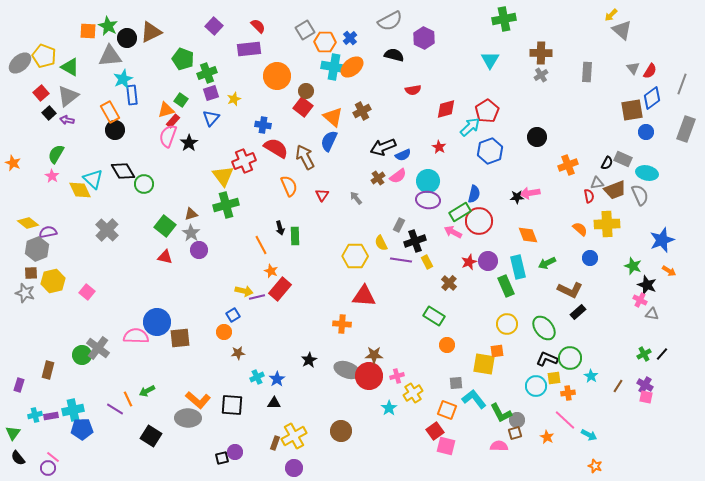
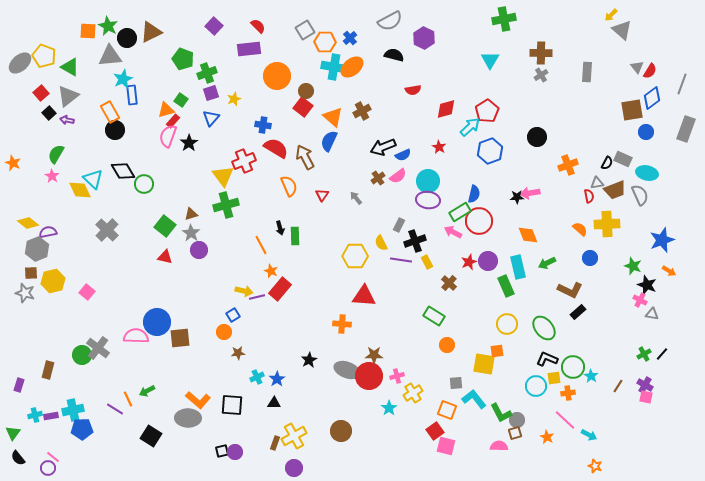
gray triangle at (633, 68): moved 4 px right, 1 px up
green circle at (570, 358): moved 3 px right, 9 px down
black square at (222, 458): moved 7 px up
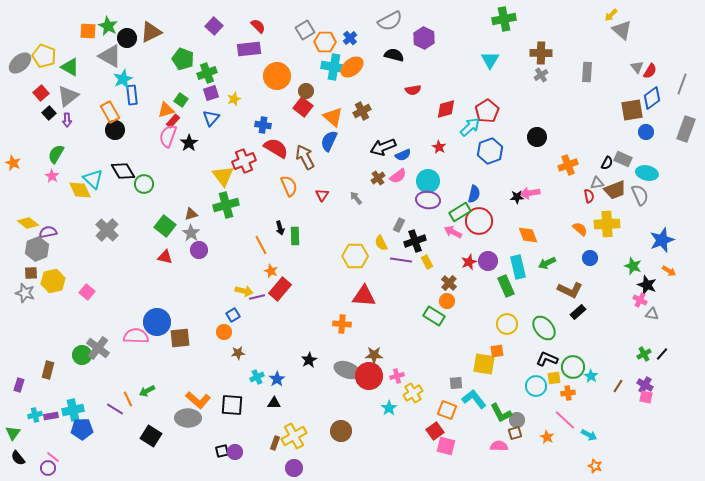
gray triangle at (110, 56): rotated 35 degrees clockwise
purple arrow at (67, 120): rotated 104 degrees counterclockwise
orange circle at (447, 345): moved 44 px up
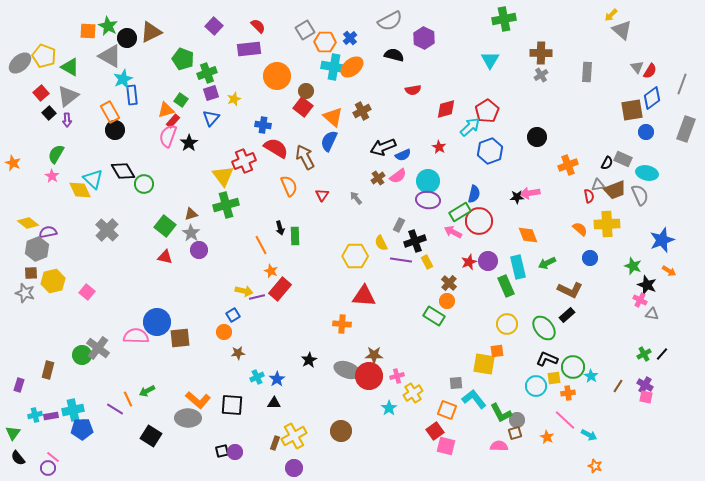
gray triangle at (597, 183): moved 1 px right, 2 px down
black rectangle at (578, 312): moved 11 px left, 3 px down
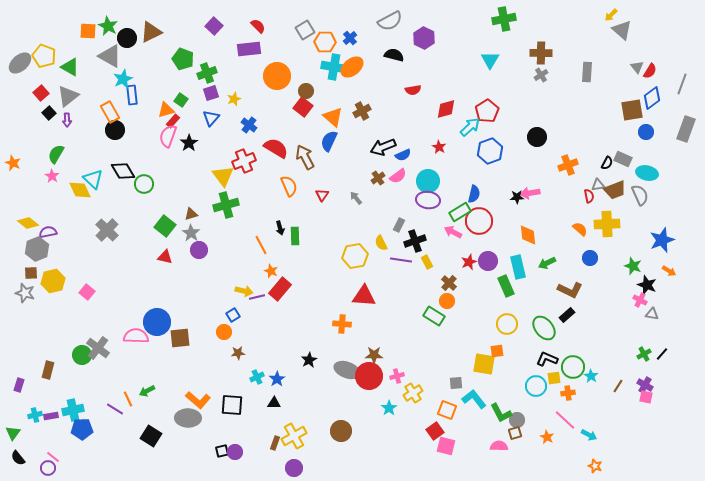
blue cross at (263, 125): moved 14 px left; rotated 28 degrees clockwise
orange diamond at (528, 235): rotated 15 degrees clockwise
yellow hexagon at (355, 256): rotated 10 degrees counterclockwise
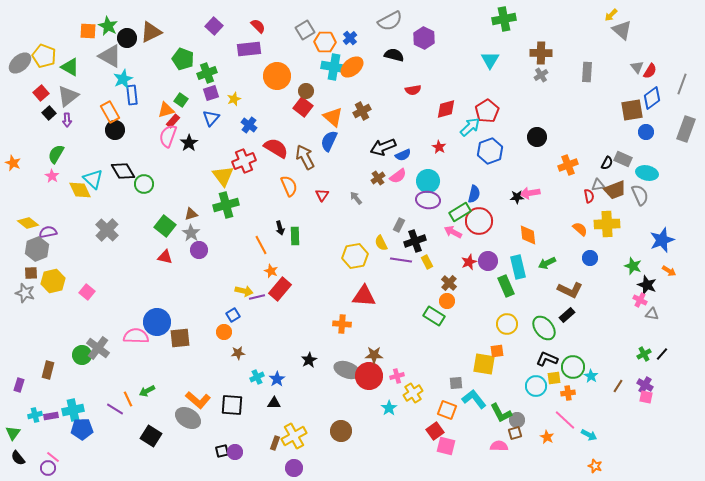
gray ellipse at (188, 418): rotated 30 degrees clockwise
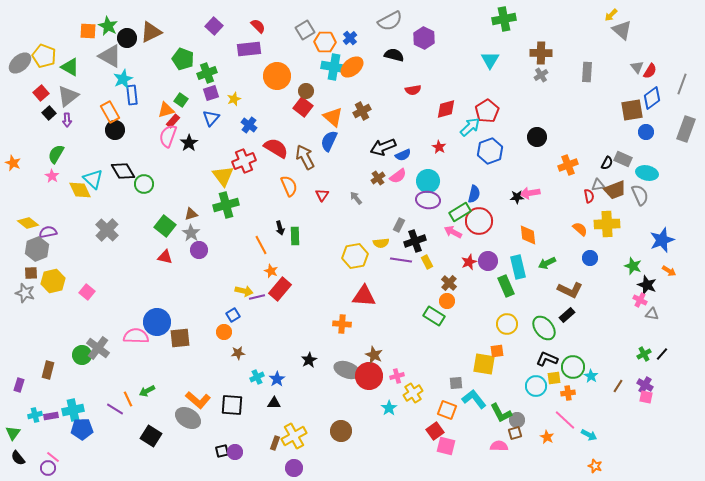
yellow semicircle at (381, 243): rotated 70 degrees counterclockwise
brown star at (374, 355): rotated 24 degrees clockwise
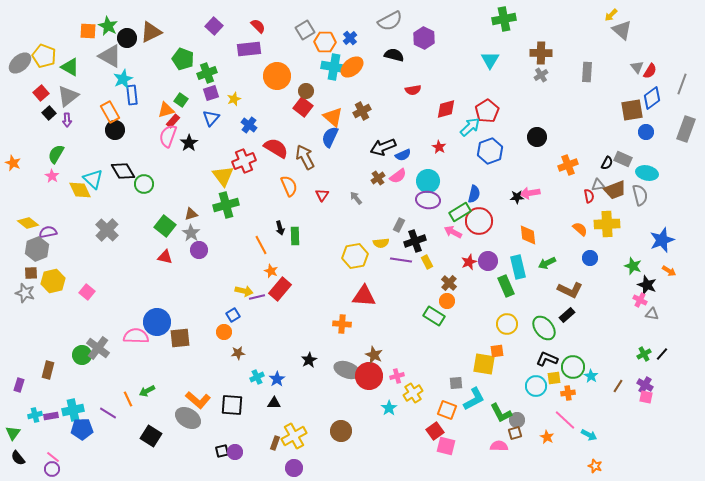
blue semicircle at (329, 141): moved 1 px right, 4 px up
gray semicircle at (640, 195): rotated 10 degrees clockwise
cyan L-shape at (474, 399): rotated 100 degrees clockwise
purple line at (115, 409): moved 7 px left, 4 px down
purple circle at (48, 468): moved 4 px right, 1 px down
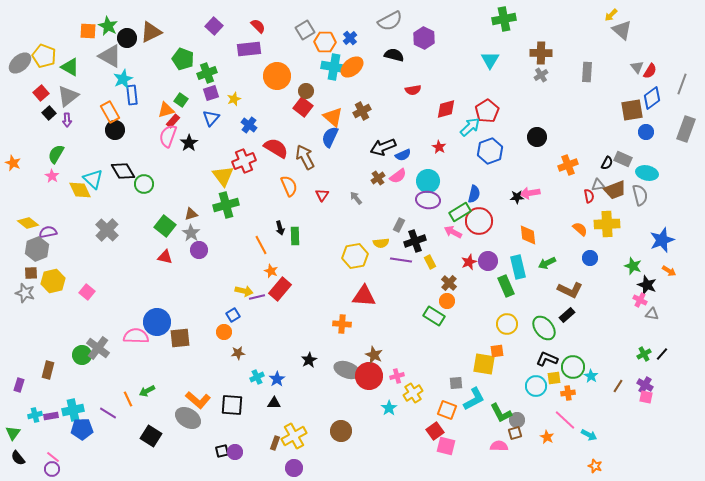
yellow rectangle at (427, 262): moved 3 px right
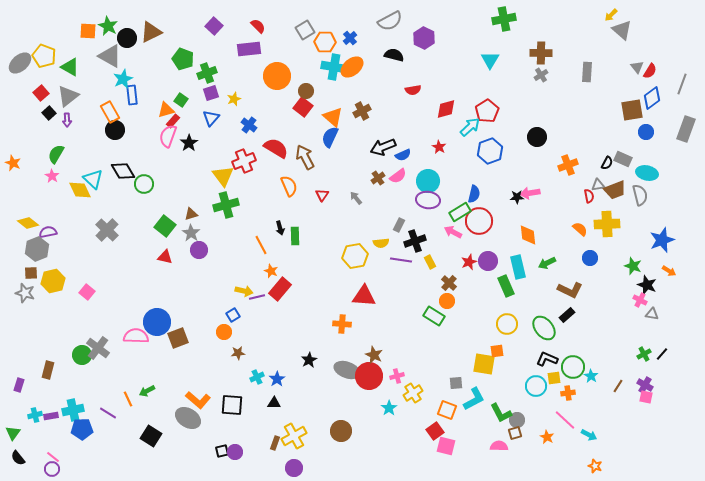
brown square at (180, 338): moved 2 px left; rotated 15 degrees counterclockwise
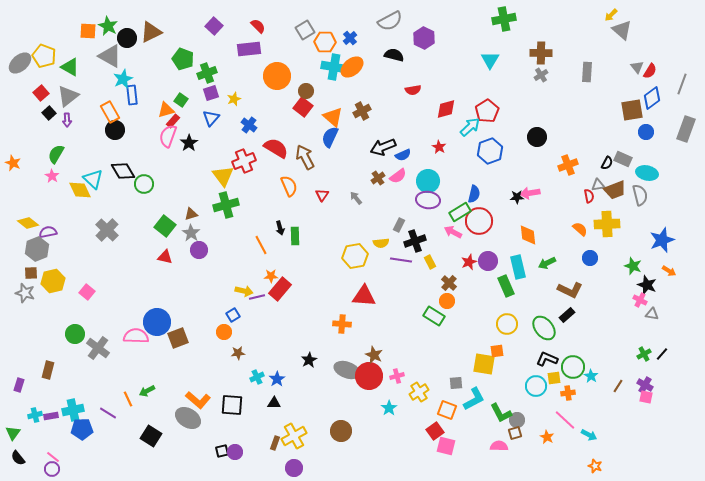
orange star at (271, 271): moved 5 px down; rotated 24 degrees counterclockwise
green circle at (82, 355): moved 7 px left, 21 px up
yellow cross at (413, 393): moved 6 px right, 1 px up
